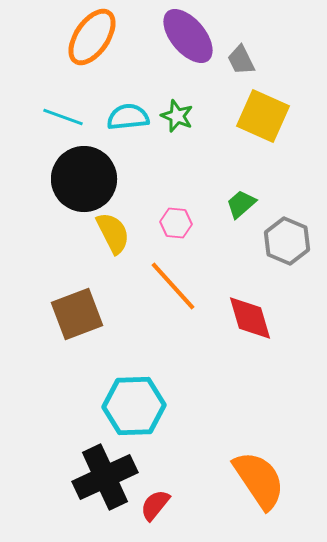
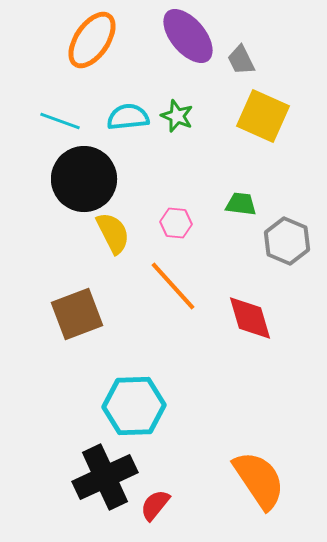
orange ellipse: moved 3 px down
cyan line: moved 3 px left, 4 px down
green trapezoid: rotated 48 degrees clockwise
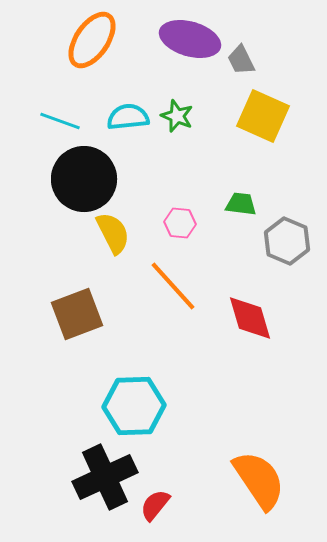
purple ellipse: moved 2 px right, 3 px down; rotated 34 degrees counterclockwise
pink hexagon: moved 4 px right
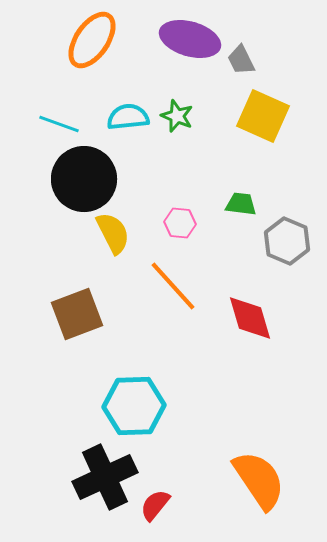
cyan line: moved 1 px left, 3 px down
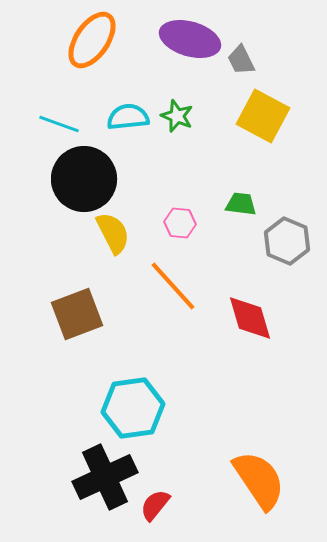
yellow square: rotated 4 degrees clockwise
cyan hexagon: moved 1 px left, 2 px down; rotated 6 degrees counterclockwise
